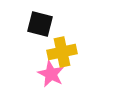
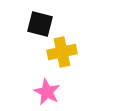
pink star: moved 4 px left, 18 px down
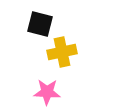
pink star: rotated 24 degrees counterclockwise
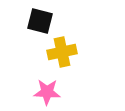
black square: moved 3 px up
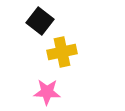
black square: rotated 24 degrees clockwise
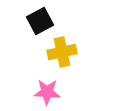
black square: rotated 24 degrees clockwise
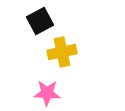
pink star: moved 1 px down
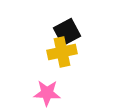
black square: moved 27 px right, 11 px down
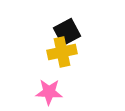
pink star: moved 2 px right, 1 px up
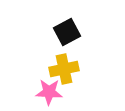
yellow cross: moved 2 px right, 17 px down
